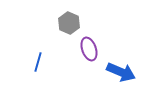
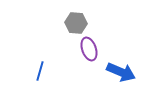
gray hexagon: moved 7 px right; rotated 20 degrees counterclockwise
blue line: moved 2 px right, 9 px down
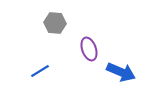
gray hexagon: moved 21 px left
blue line: rotated 42 degrees clockwise
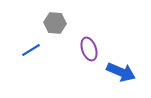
blue line: moved 9 px left, 21 px up
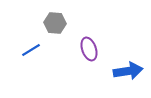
blue arrow: moved 7 px right, 1 px up; rotated 32 degrees counterclockwise
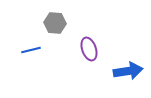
blue line: rotated 18 degrees clockwise
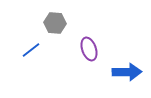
blue line: rotated 24 degrees counterclockwise
blue arrow: moved 1 px left, 1 px down; rotated 8 degrees clockwise
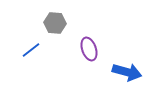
blue arrow: rotated 16 degrees clockwise
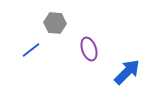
blue arrow: rotated 60 degrees counterclockwise
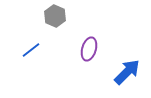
gray hexagon: moved 7 px up; rotated 20 degrees clockwise
purple ellipse: rotated 35 degrees clockwise
